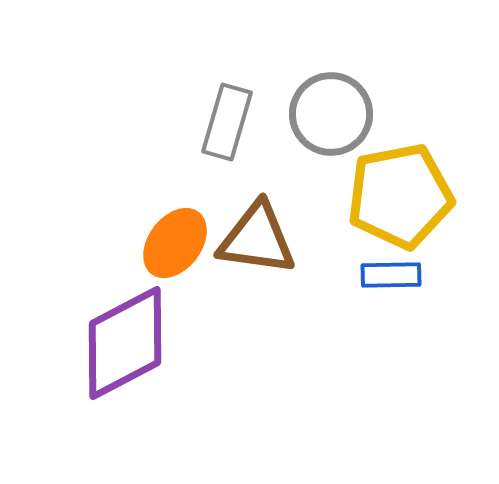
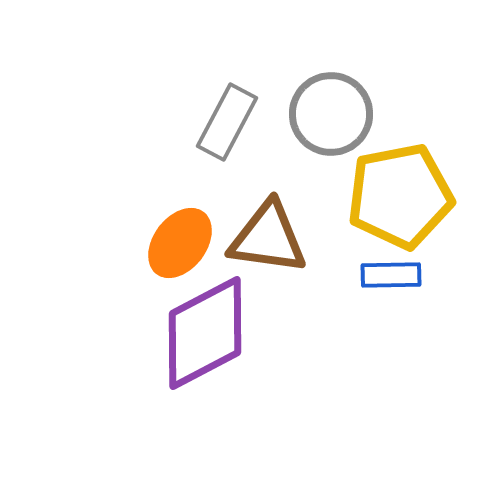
gray rectangle: rotated 12 degrees clockwise
brown triangle: moved 11 px right, 1 px up
orange ellipse: moved 5 px right
purple diamond: moved 80 px right, 10 px up
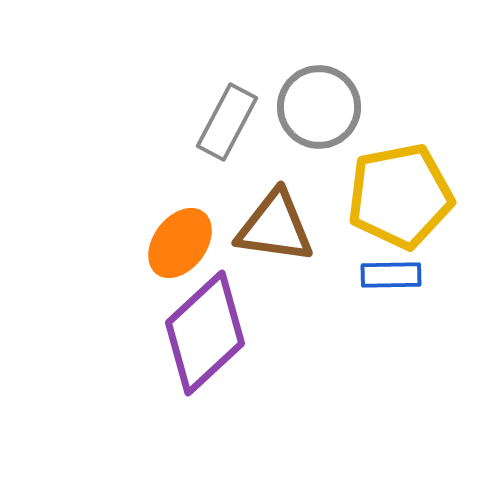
gray circle: moved 12 px left, 7 px up
brown triangle: moved 7 px right, 11 px up
purple diamond: rotated 15 degrees counterclockwise
